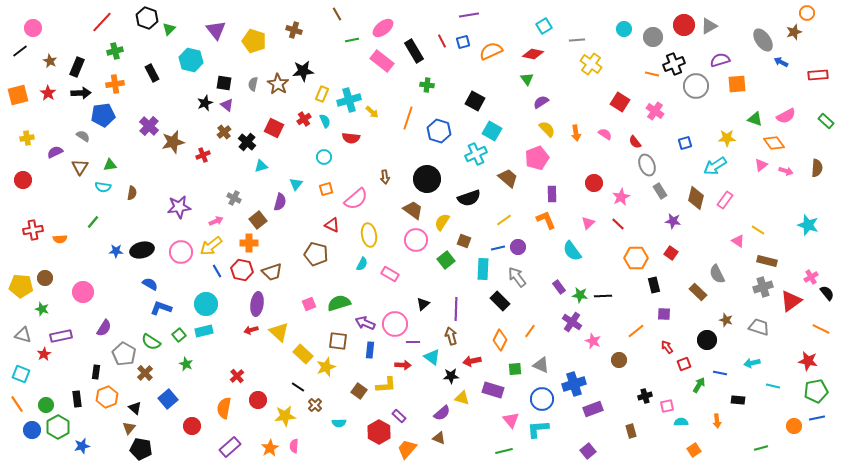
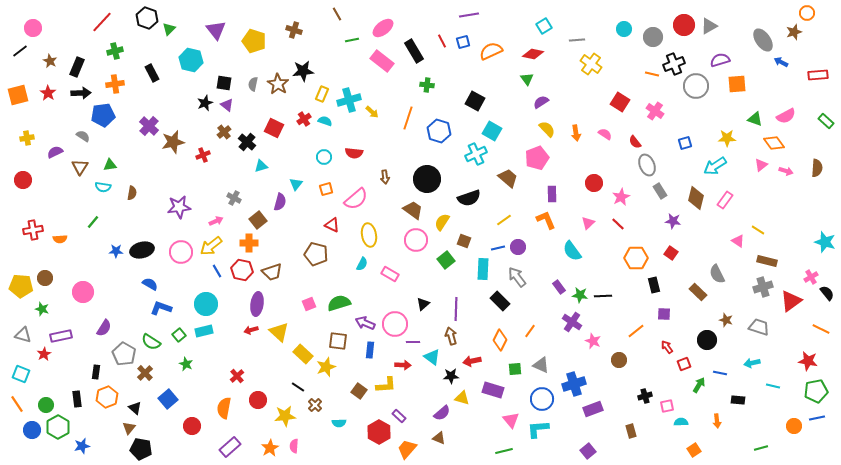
cyan semicircle at (325, 121): rotated 48 degrees counterclockwise
red semicircle at (351, 138): moved 3 px right, 15 px down
cyan star at (808, 225): moved 17 px right, 17 px down
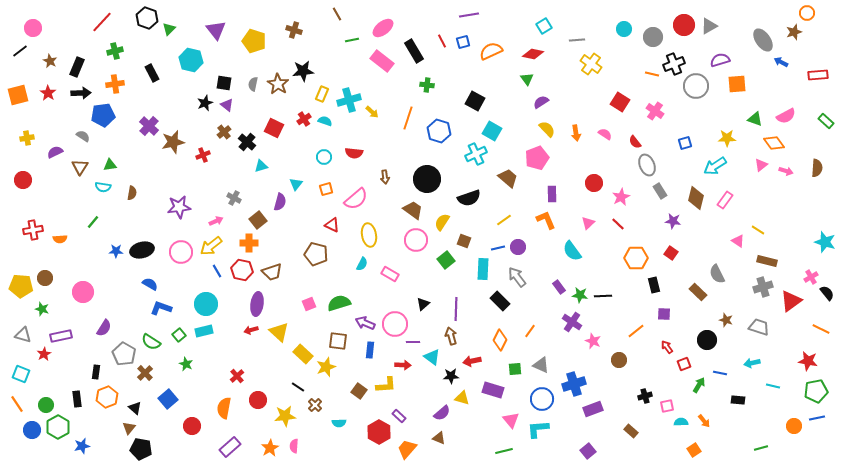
orange arrow at (717, 421): moved 13 px left; rotated 32 degrees counterclockwise
brown rectangle at (631, 431): rotated 32 degrees counterclockwise
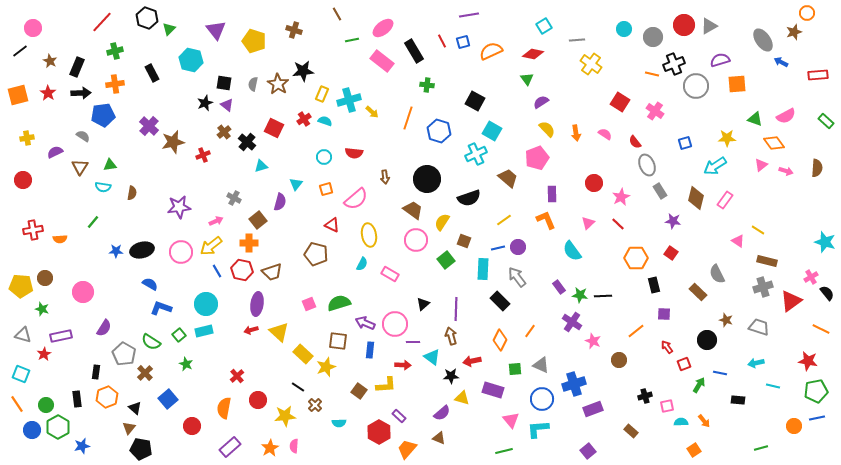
cyan arrow at (752, 363): moved 4 px right
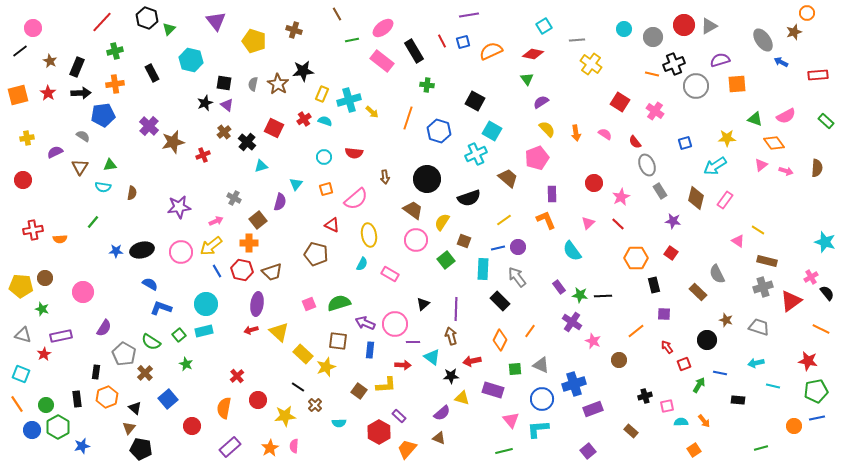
purple triangle at (216, 30): moved 9 px up
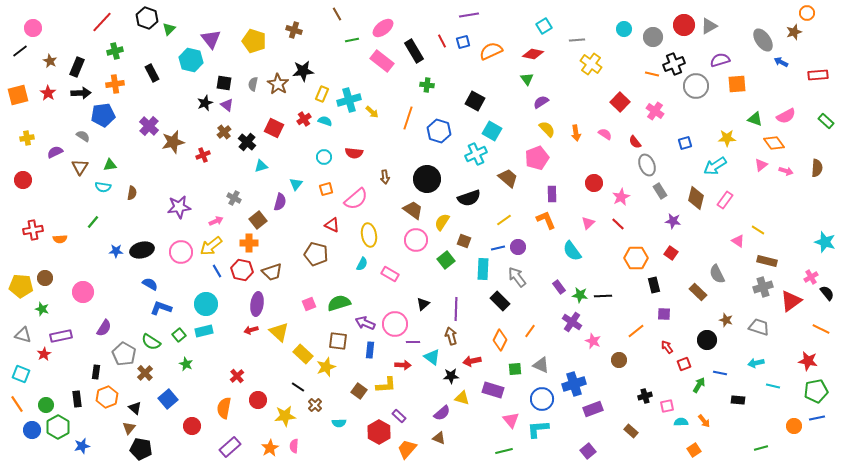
purple triangle at (216, 21): moved 5 px left, 18 px down
red square at (620, 102): rotated 12 degrees clockwise
